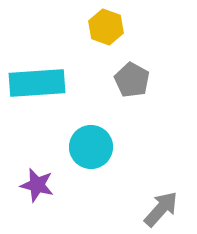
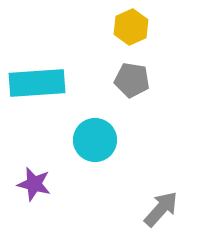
yellow hexagon: moved 25 px right; rotated 16 degrees clockwise
gray pentagon: rotated 20 degrees counterclockwise
cyan circle: moved 4 px right, 7 px up
purple star: moved 3 px left, 1 px up
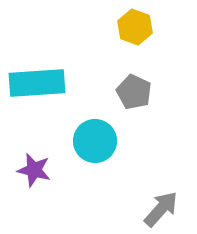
yellow hexagon: moved 4 px right; rotated 16 degrees counterclockwise
gray pentagon: moved 2 px right, 12 px down; rotated 16 degrees clockwise
cyan circle: moved 1 px down
purple star: moved 14 px up
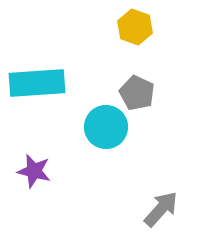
gray pentagon: moved 3 px right, 1 px down
cyan circle: moved 11 px right, 14 px up
purple star: moved 1 px down
